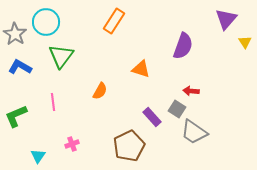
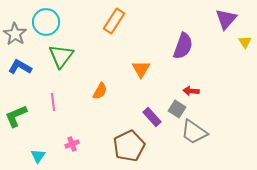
orange triangle: rotated 42 degrees clockwise
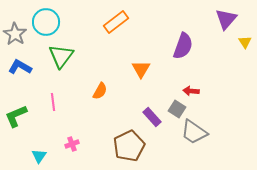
orange rectangle: moved 2 px right, 1 px down; rotated 20 degrees clockwise
cyan triangle: moved 1 px right
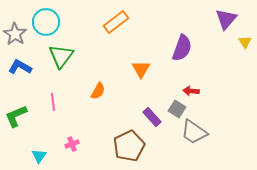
purple semicircle: moved 1 px left, 2 px down
orange semicircle: moved 2 px left
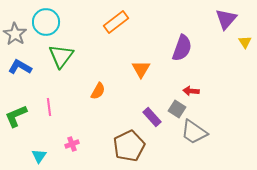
pink line: moved 4 px left, 5 px down
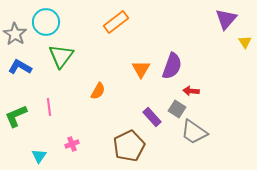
purple semicircle: moved 10 px left, 18 px down
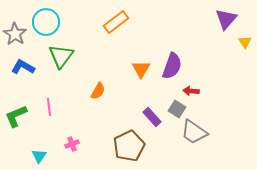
blue L-shape: moved 3 px right
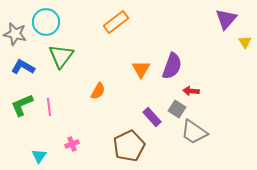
gray star: rotated 20 degrees counterclockwise
green L-shape: moved 6 px right, 11 px up
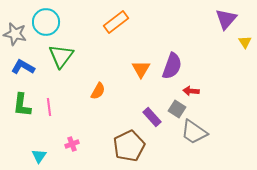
green L-shape: rotated 60 degrees counterclockwise
